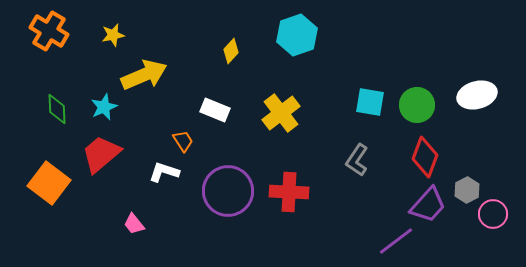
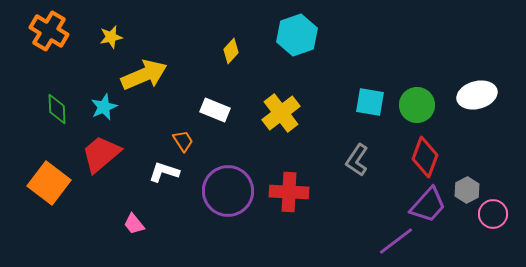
yellow star: moved 2 px left, 2 px down
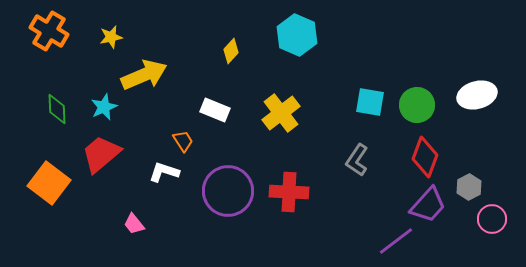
cyan hexagon: rotated 18 degrees counterclockwise
gray hexagon: moved 2 px right, 3 px up
pink circle: moved 1 px left, 5 px down
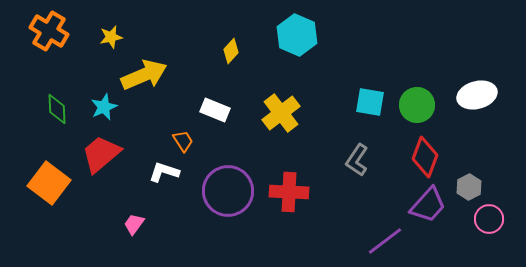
pink circle: moved 3 px left
pink trapezoid: rotated 75 degrees clockwise
purple line: moved 11 px left
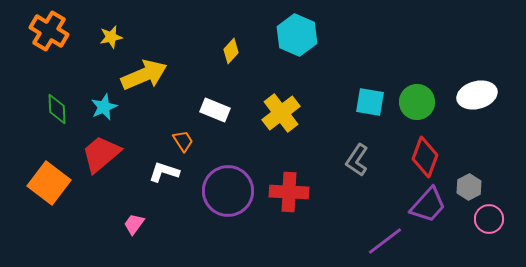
green circle: moved 3 px up
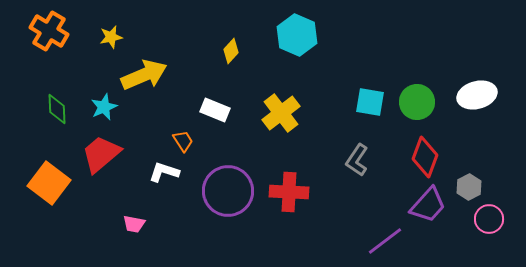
pink trapezoid: rotated 115 degrees counterclockwise
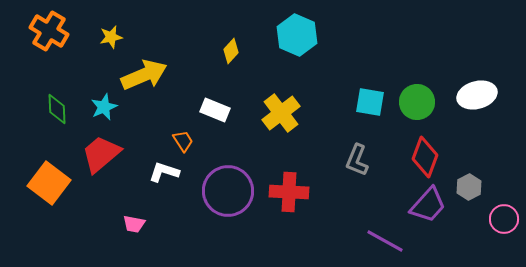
gray L-shape: rotated 12 degrees counterclockwise
pink circle: moved 15 px right
purple line: rotated 66 degrees clockwise
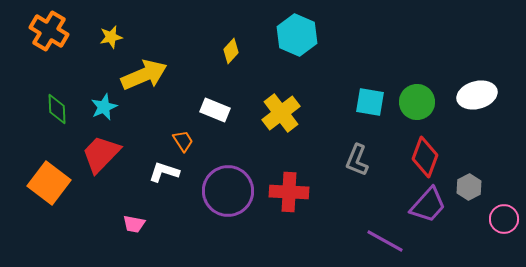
red trapezoid: rotated 6 degrees counterclockwise
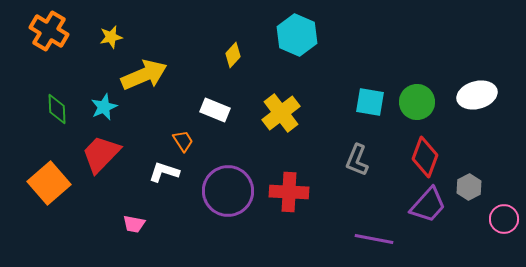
yellow diamond: moved 2 px right, 4 px down
orange square: rotated 12 degrees clockwise
purple line: moved 11 px left, 2 px up; rotated 18 degrees counterclockwise
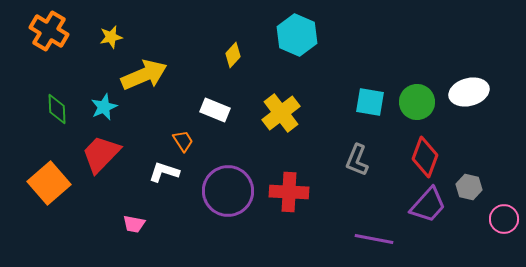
white ellipse: moved 8 px left, 3 px up
gray hexagon: rotated 20 degrees counterclockwise
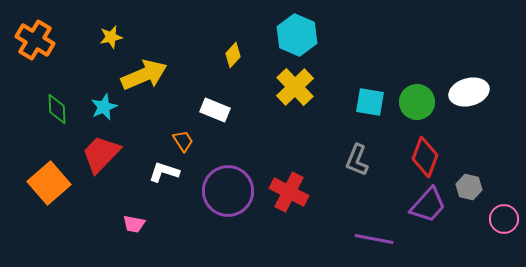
orange cross: moved 14 px left, 9 px down
yellow cross: moved 14 px right, 26 px up; rotated 6 degrees counterclockwise
red cross: rotated 24 degrees clockwise
